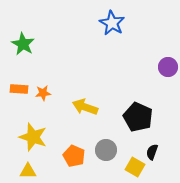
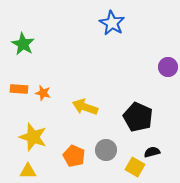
orange star: rotated 21 degrees clockwise
black semicircle: rotated 56 degrees clockwise
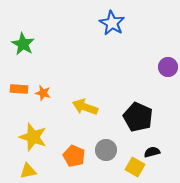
yellow triangle: rotated 12 degrees counterclockwise
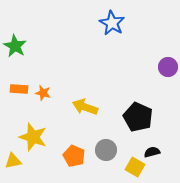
green star: moved 8 px left, 2 px down
yellow triangle: moved 15 px left, 10 px up
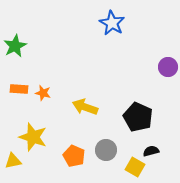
green star: rotated 15 degrees clockwise
black semicircle: moved 1 px left, 1 px up
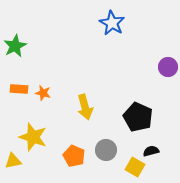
yellow arrow: rotated 125 degrees counterclockwise
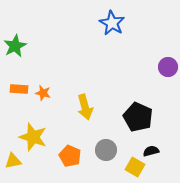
orange pentagon: moved 4 px left
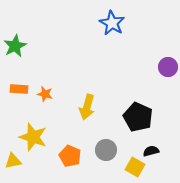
orange star: moved 2 px right, 1 px down
yellow arrow: moved 2 px right; rotated 30 degrees clockwise
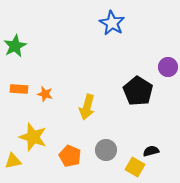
black pentagon: moved 26 px up; rotated 8 degrees clockwise
